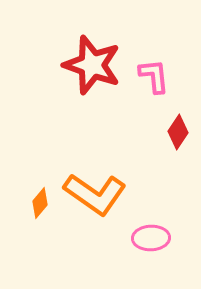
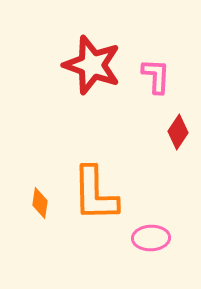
pink L-shape: moved 2 px right; rotated 9 degrees clockwise
orange L-shape: rotated 54 degrees clockwise
orange diamond: rotated 32 degrees counterclockwise
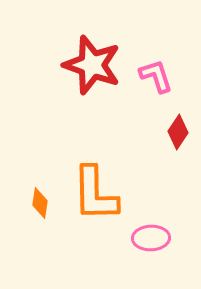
pink L-shape: rotated 21 degrees counterclockwise
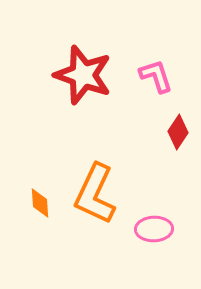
red star: moved 9 px left, 10 px down
orange L-shape: rotated 26 degrees clockwise
orange diamond: rotated 12 degrees counterclockwise
pink ellipse: moved 3 px right, 9 px up
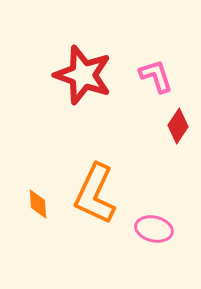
red diamond: moved 6 px up
orange diamond: moved 2 px left, 1 px down
pink ellipse: rotated 15 degrees clockwise
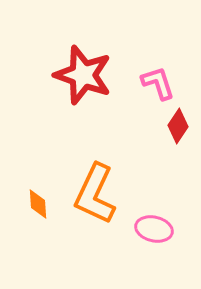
pink L-shape: moved 2 px right, 7 px down
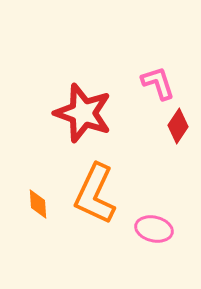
red star: moved 38 px down
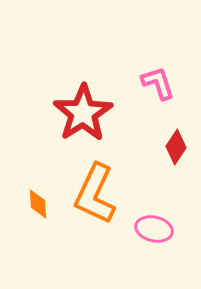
red star: rotated 20 degrees clockwise
red diamond: moved 2 px left, 21 px down
